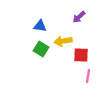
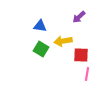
pink line: moved 1 px left, 2 px up
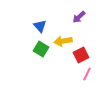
blue triangle: rotated 40 degrees clockwise
red square: rotated 28 degrees counterclockwise
pink line: rotated 16 degrees clockwise
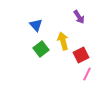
purple arrow: rotated 80 degrees counterclockwise
blue triangle: moved 4 px left, 1 px up
yellow arrow: rotated 84 degrees clockwise
green square: rotated 21 degrees clockwise
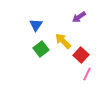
purple arrow: rotated 88 degrees clockwise
blue triangle: rotated 16 degrees clockwise
yellow arrow: rotated 30 degrees counterclockwise
red square: rotated 21 degrees counterclockwise
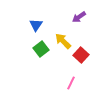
pink line: moved 16 px left, 9 px down
